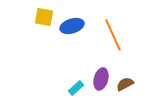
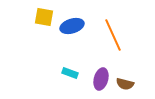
brown semicircle: rotated 138 degrees counterclockwise
cyan rectangle: moved 6 px left, 15 px up; rotated 63 degrees clockwise
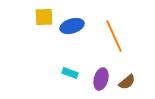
yellow square: rotated 12 degrees counterclockwise
orange line: moved 1 px right, 1 px down
brown semicircle: moved 2 px right, 2 px up; rotated 54 degrees counterclockwise
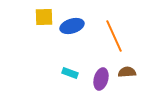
brown semicircle: moved 10 px up; rotated 144 degrees counterclockwise
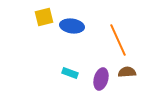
yellow square: rotated 12 degrees counterclockwise
blue ellipse: rotated 25 degrees clockwise
orange line: moved 4 px right, 4 px down
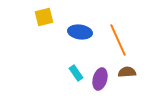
blue ellipse: moved 8 px right, 6 px down
cyan rectangle: moved 6 px right; rotated 35 degrees clockwise
purple ellipse: moved 1 px left
